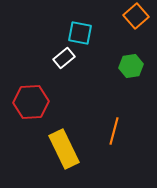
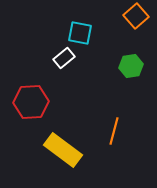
yellow rectangle: moved 1 px left, 1 px down; rotated 27 degrees counterclockwise
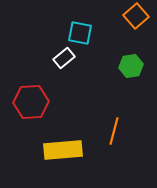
yellow rectangle: rotated 42 degrees counterclockwise
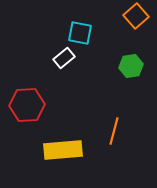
red hexagon: moved 4 px left, 3 px down
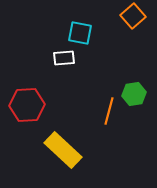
orange square: moved 3 px left
white rectangle: rotated 35 degrees clockwise
green hexagon: moved 3 px right, 28 px down
orange line: moved 5 px left, 20 px up
yellow rectangle: rotated 48 degrees clockwise
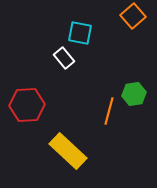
white rectangle: rotated 55 degrees clockwise
yellow rectangle: moved 5 px right, 1 px down
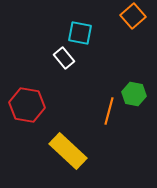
green hexagon: rotated 20 degrees clockwise
red hexagon: rotated 12 degrees clockwise
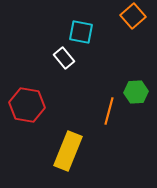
cyan square: moved 1 px right, 1 px up
green hexagon: moved 2 px right, 2 px up; rotated 15 degrees counterclockwise
yellow rectangle: rotated 69 degrees clockwise
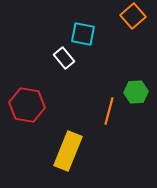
cyan square: moved 2 px right, 2 px down
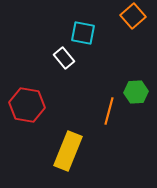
cyan square: moved 1 px up
